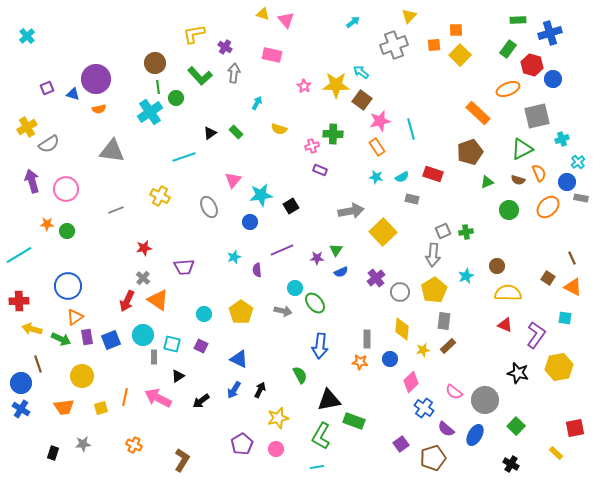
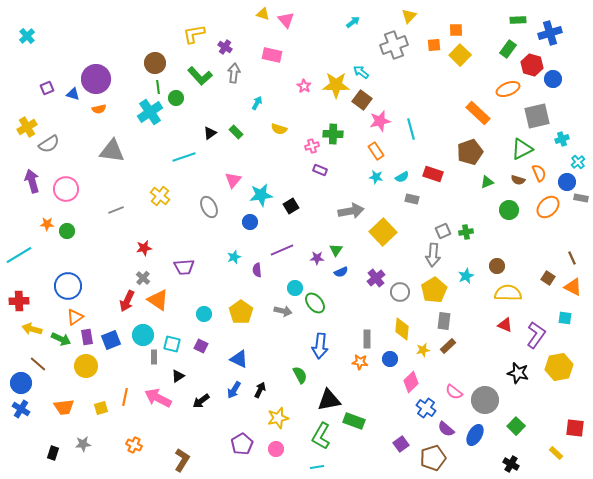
orange rectangle at (377, 147): moved 1 px left, 4 px down
yellow cross at (160, 196): rotated 12 degrees clockwise
brown line at (38, 364): rotated 30 degrees counterclockwise
yellow circle at (82, 376): moved 4 px right, 10 px up
blue cross at (424, 408): moved 2 px right
red square at (575, 428): rotated 18 degrees clockwise
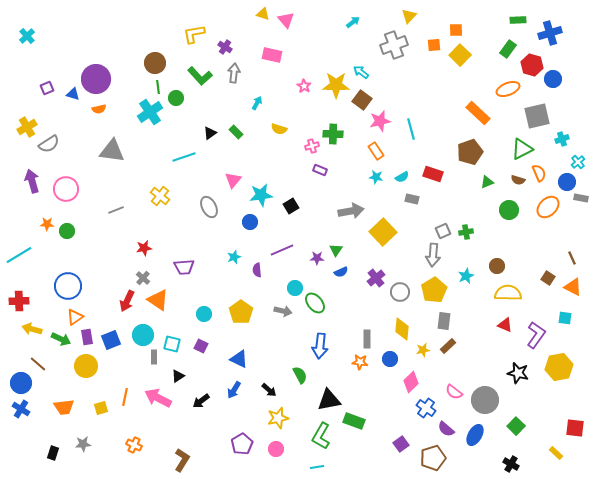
black arrow at (260, 390): moved 9 px right; rotated 105 degrees clockwise
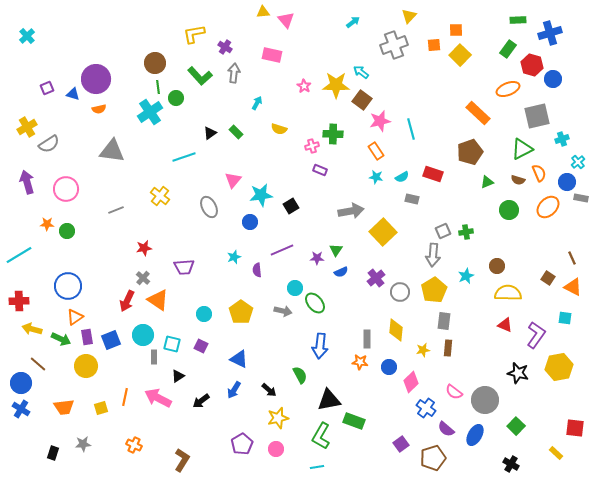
yellow triangle at (263, 14): moved 2 px up; rotated 24 degrees counterclockwise
purple arrow at (32, 181): moved 5 px left, 1 px down
yellow diamond at (402, 329): moved 6 px left, 1 px down
brown rectangle at (448, 346): moved 2 px down; rotated 42 degrees counterclockwise
blue circle at (390, 359): moved 1 px left, 8 px down
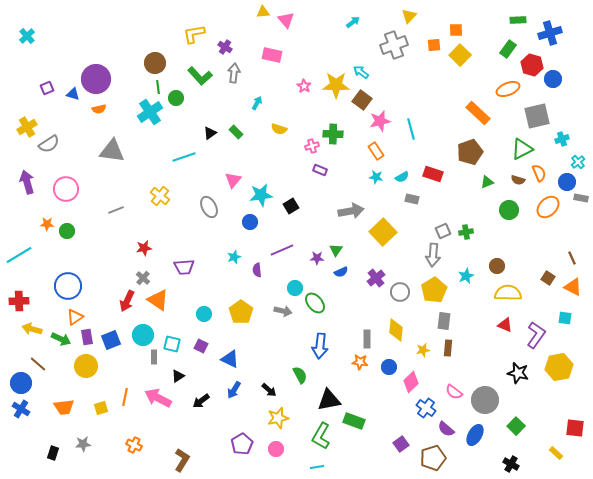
blue triangle at (239, 359): moved 9 px left
